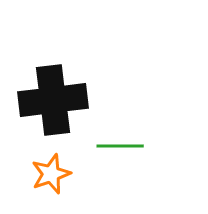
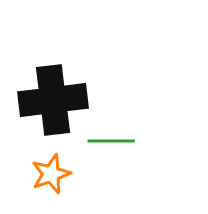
green line: moved 9 px left, 5 px up
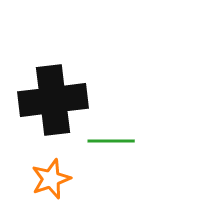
orange star: moved 5 px down
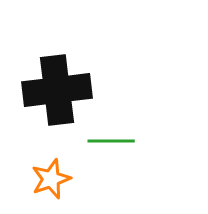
black cross: moved 4 px right, 10 px up
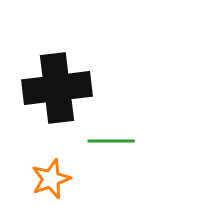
black cross: moved 2 px up
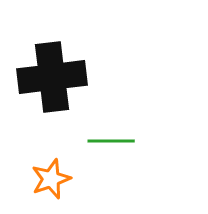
black cross: moved 5 px left, 11 px up
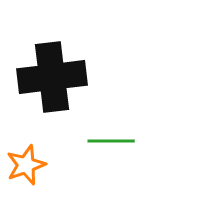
orange star: moved 25 px left, 14 px up
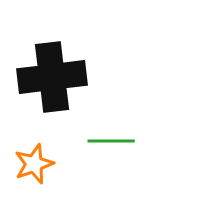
orange star: moved 8 px right, 1 px up
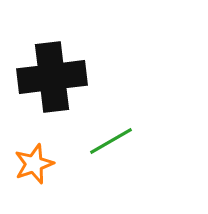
green line: rotated 30 degrees counterclockwise
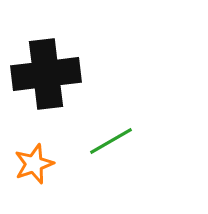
black cross: moved 6 px left, 3 px up
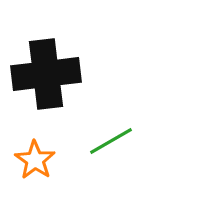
orange star: moved 1 px right, 4 px up; rotated 18 degrees counterclockwise
